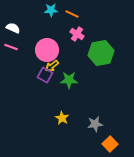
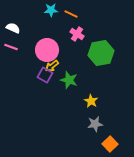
orange line: moved 1 px left
green star: rotated 18 degrees clockwise
yellow star: moved 29 px right, 17 px up
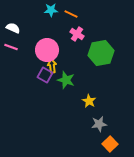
yellow arrow: rotated 120 degrees clockwise
green star: moved 3 px left
yellow star: moved 2 px left
gray star: moved 4 px right
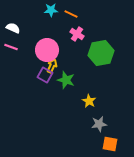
yellow arrow: rotated 32 degrees clockwise
orange square: rotated 35 degrees counterclockwise
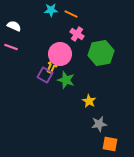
white semicircle: moved 1 px right, 2 px up
pink circle: moved 13 px right, 4 px down
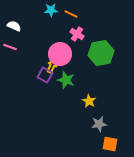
pink line: moved 1 px left
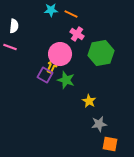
white semicircle: rotated 72 degrees clockwise
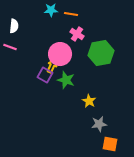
orange line: rotated 16 degrees counterclockwise
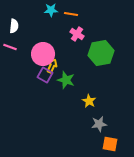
pink circle: moved 17 px left
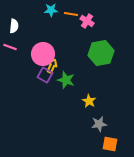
pink cross: moved 10 px right, 13 px up
